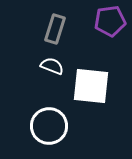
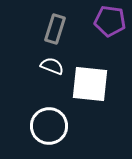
purple pentagon: rotated 16 degrees clockwise
white square: moved 1 px left, 2 px up
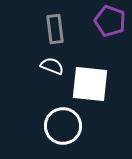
purple pentagon: rotated 12 degrees clockwise
gray rectangle: rotated 24 degrees counterclockwise
white circle: moved 14 px right
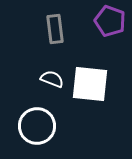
white semicircle: moved 13 px down
white circle: moved 26 px left
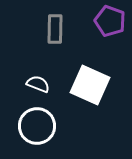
gray rectangle: rotated 8 degrees clockwise
white semicircle: moved 14 px left, 5 px down
white square: moved 1 px down; rotated 18 degrees clockwise
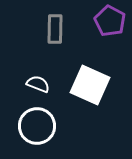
purple pentagon: rotated 8 degrees clockwise
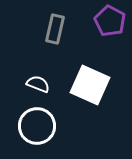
gray rectangle: rotated 12 degrees clockwise
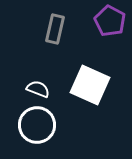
white semicircle: moved 5 px down
white circle: moved 1 px up
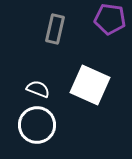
purple pentagon: moved 2 px up; rotated 20 degrees counterclockwise
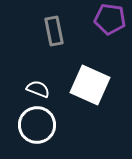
gray rectangle: moved 1 px left, 2 px down; rotated 24 degrees counterclockwise
